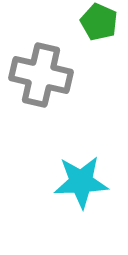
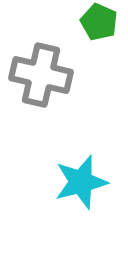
cyan star: rotated 12 degrees counterclockwise
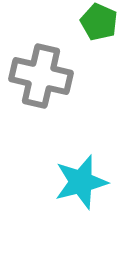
gray cross: moved 1 px down
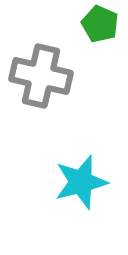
green pentagon: moved 1 px right, 2 px down
